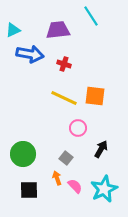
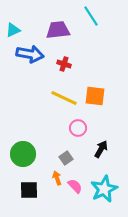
gray square: rotated 16 degrees clockwise
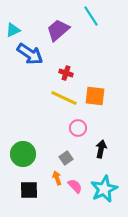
purple trapezoid: rotated 35 degrees counterclockwise
blue arrow: rotated 24 degrees clockwise
red cross: moved 2 px right, 9 px down
black arrow: rotated 18 degrees counterclockwise
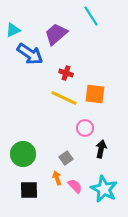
purple trapezoid: moved 2 px left, 4 px down
orange square: moved 2 px up
pink circle: moved 7 px right
cyan star: rotated 20 degrees counterclockwise
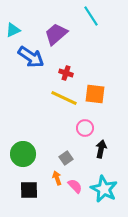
blue arrow: moved 1 px right, 3 px down
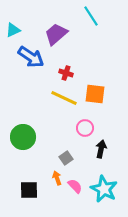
green circle: moved 17 px up
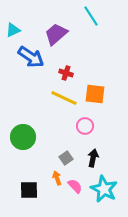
pink circle: moved 2 px up
black arrow: moved 8 px left, 9 px down
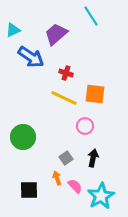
cyan star: moved 3 px left, 7 px down; rotated 16 degrees clockwise
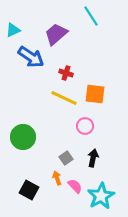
black square: rotated 30 degrees clockwise
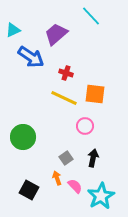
cyan line: rotated 10 degrees counterclockwise
